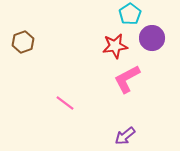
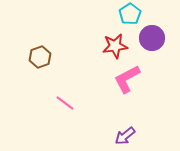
brown hexagon: moved 17 px right, 15 px down
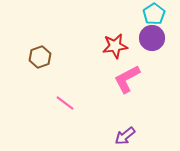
cyan pentagon: moved 24 px right
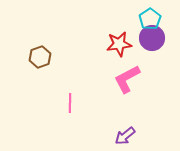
cyan pentagon: moved 4 px left, 5 px down
red star: moved 4 px right, 2 px up
pink line: moved 5 px right; rotated 54 degrees clockwise
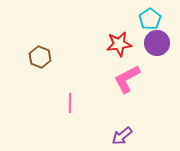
purple circle: moved 5 px right, 5 px down
brown hexagon: rotated 20 degrees counterclockwise
purple arrow: moved 3 px left
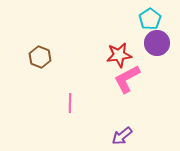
red star: moved 11 px down
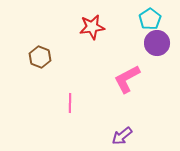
red star: moved 27 px left, 28 px up
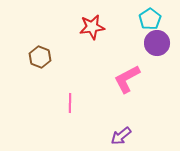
purple arrow: moved 1 px left
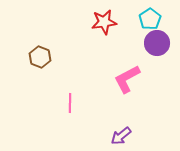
red star: moved 12 px right, 5 px up
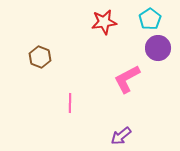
purple circle: moved 1 px right, 5 px down
